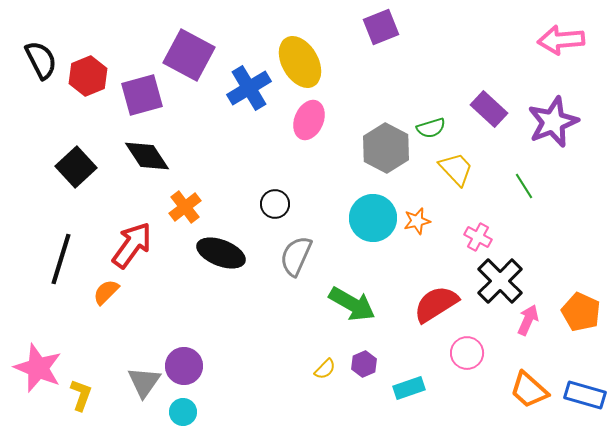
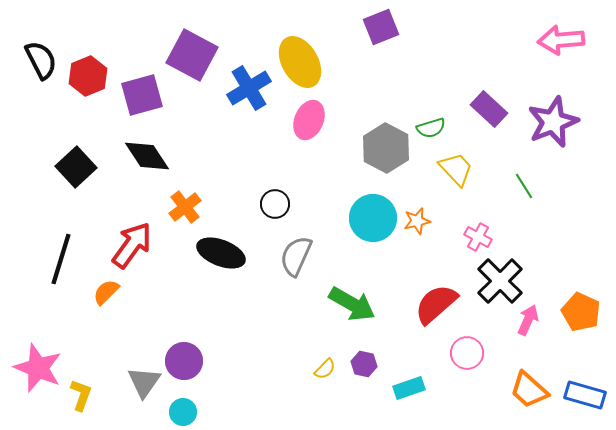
purple square at (189, 55): moved 3 px right
red semicircle at (436, 304): rotated 9 degrees counterclockwise
purple hexagon at (364, 364): rotated 25 degrees counterclockwise
purple circle at (184, 366): moved 5 px up
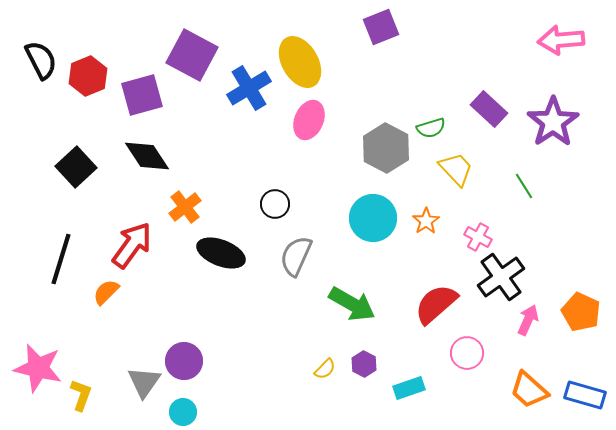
purple star at (553, 122): rotated 12 degrees counterclockwise
orange star at (417, 221): moved 9 px right; rotated 20 degrees counterclockwise
black cross at (500, 281): moved 1 px right, 4 px up; rotated 9 degrees clockwise
purple hexagon at (364, 364): rotated 15 degrees clockwise
pink star at (38, 368): rotated 9 degrees counterclockwise
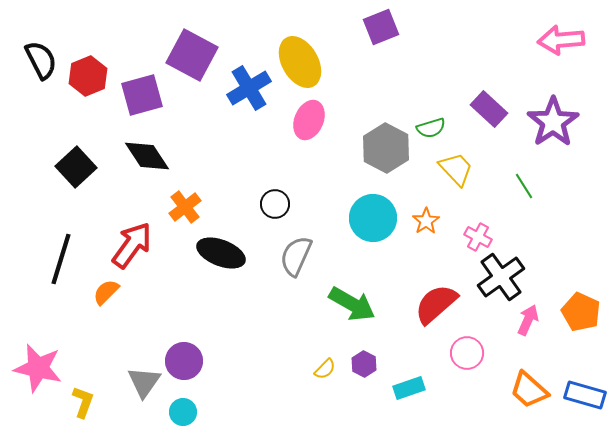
yellow L-shape at (81, 395): moved 2 px right, 7 px down
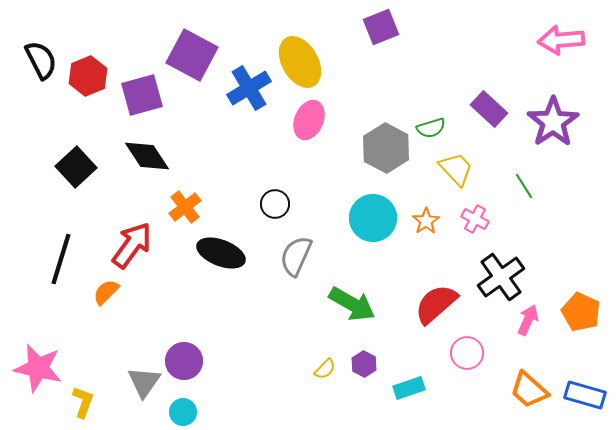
pink cross at (478, 237): moved 3 px left, 18 px up
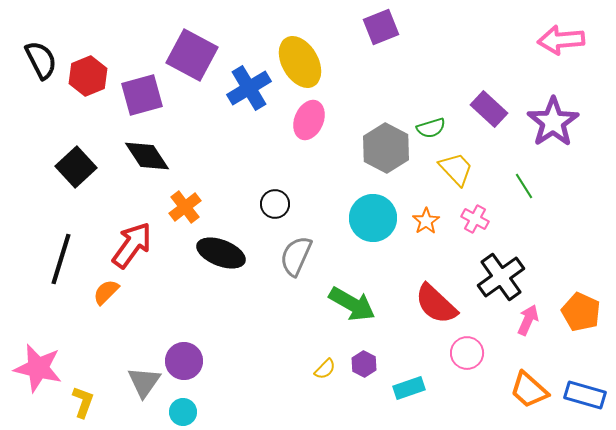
red semicircle at (436, 304): rotated 96 degrees counterclockwise
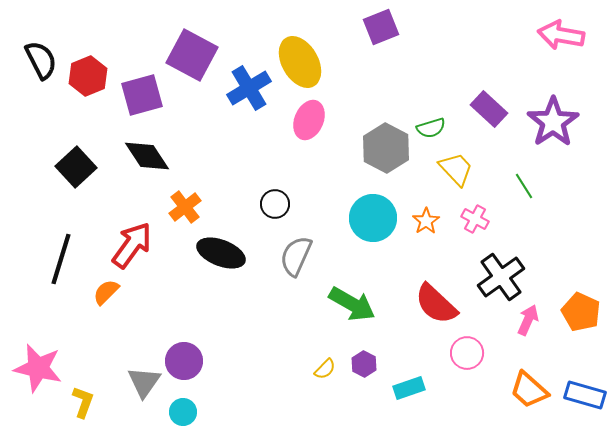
pink arrow at (561, 40): moved 5 px up; rotated 15 degrees clockwise
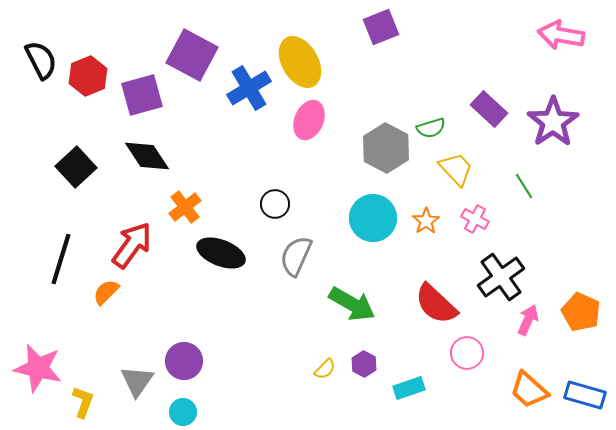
gray triangle at (144, 382): moved 7 px left, 1 px up
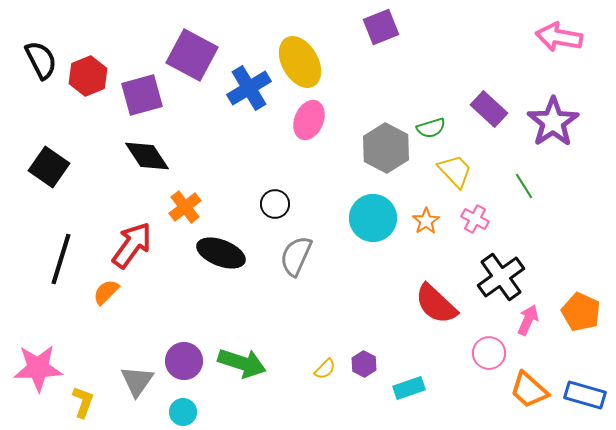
pink arrow at (561, 35): moved 2 px left, 2 px down
black square at (76, 167): moved 27 px left; rotated 12 degrees counterclockwise
yellow trapezoid at (456, 169): moved 1 px left, 2 px down
green arrow at (352, 304): moved 110 px left, 59 px down; rotated 12 degrees counterclockwise
pink circle at (467, 353): moved 22 px right
pink star at (38, 368): rotated 15 degrees counterclockwise
